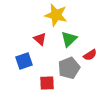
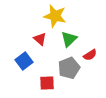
yellow star: moved 1 px left, 1 px down
blue square: rotated 18 degrees counterclockwise
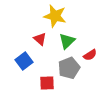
green triangle: moved 2 px left, 2 px down
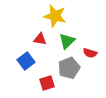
red triangle: rotated 32 degrees counterclockwise
red semicircle: moved 2 px up; rotated 48 degrees clockwise
blue square: moved 2 px right
red square: rotated 14 degrees counterclockwise
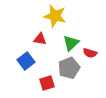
green triangle: moved 4 px right, 2 px down
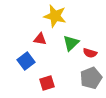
gray pentagon: moved 22 px right, 10 px down
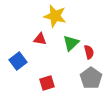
red semicircle: moved 1 px left, 1 px up; rotated 120 degrees counterclockwise
blue square: moved 8 px left
gray pentagon: rotated 15 degrees counterclockwise
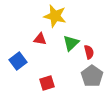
gray pentagon: moved 1 px right, 2 px up
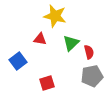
gray pentagon: rotated 25 degrees clockwise
